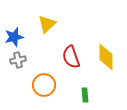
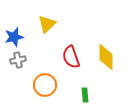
orange circle: moved 1 px right
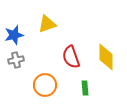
yellow triangle: rotated 24 degrees clockwise
blue star: moved 2 px up
gray cross: moved 2 px left
green rectangle: moved 7 px up
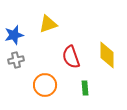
yellow triangle: moved 1 px right
yellow diamond: moved 1 px right, 2 px up
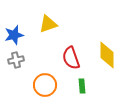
red semicircle: moved 1 px down
green rectangle: moved 3 px left, 2 px up
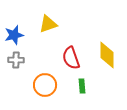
gray cross: rotated 14 degrees clockwise
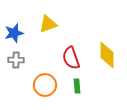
blue star: moved 2 px up
green rectangle: moved 5 px left
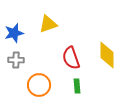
orange circle: moved 6 px left
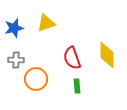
yellow triangle: moved 2 px left, 1 px up
blue star: moved 5 px up
red semicircle: moved 1 px right
orange circle: moved 3 px left, 6 px up
